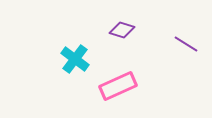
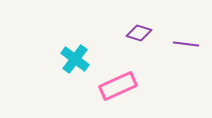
purple diamond: moved 17 px right, 3 px down
purple line: rotated 25 degrees counterclockwise
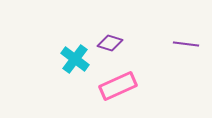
purple diamond: moved 29 px left, 10 px down
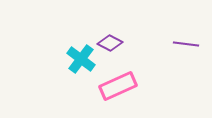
purple diamond: rotated 10 degrees clockwise
cyan cross: moved 6 px right
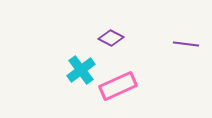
purple diamond: moved 1 px right, 5 px up
cyan cross: moved 11 px down; rotated 16 degrees clockwise
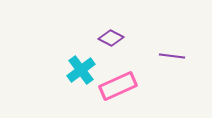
purple line: moved 14 px left, 12 px down
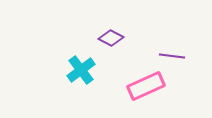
pink rectangle: moved 28 px right
